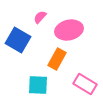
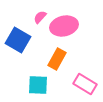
pink ellipse: moved 5 px left, 4 px up
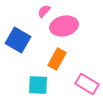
pink semicircle: moved 4 px right, 6 px up
pink rectangle: moved 2 px right
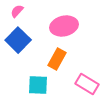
pink semicircle: moved 27 px left
blue square: rotated 15 degrees clockwise
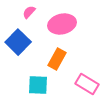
pink semicircle: moved 12 px right, 1 px down
pink ellipse: moved 2 px left, 2 px up
blue square: moved 2 px down
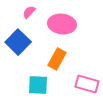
pink ellipse: rotated 20 degrees clockwise
pink rectangle: rotated 15 degrees counterclockwise
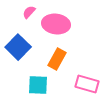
pink ellipse: moved 6 px left
blue square: moved 5 px down
